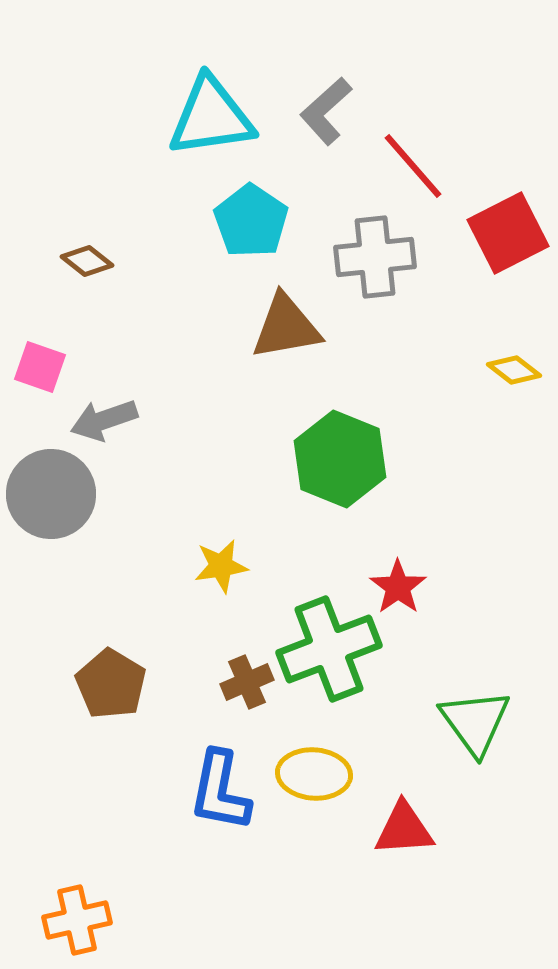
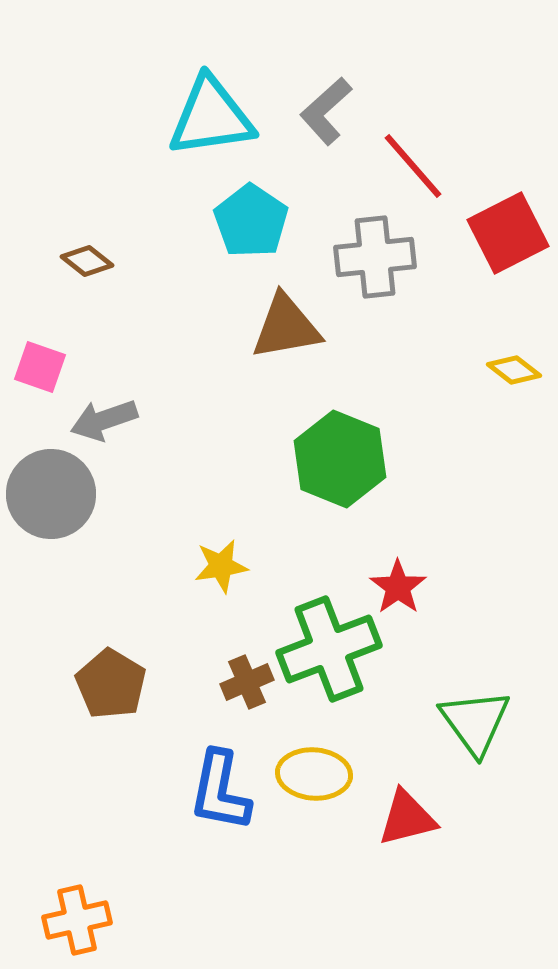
red triangle: moved 3 px right, 11 px up; rotated 10 degrees counterclockwise
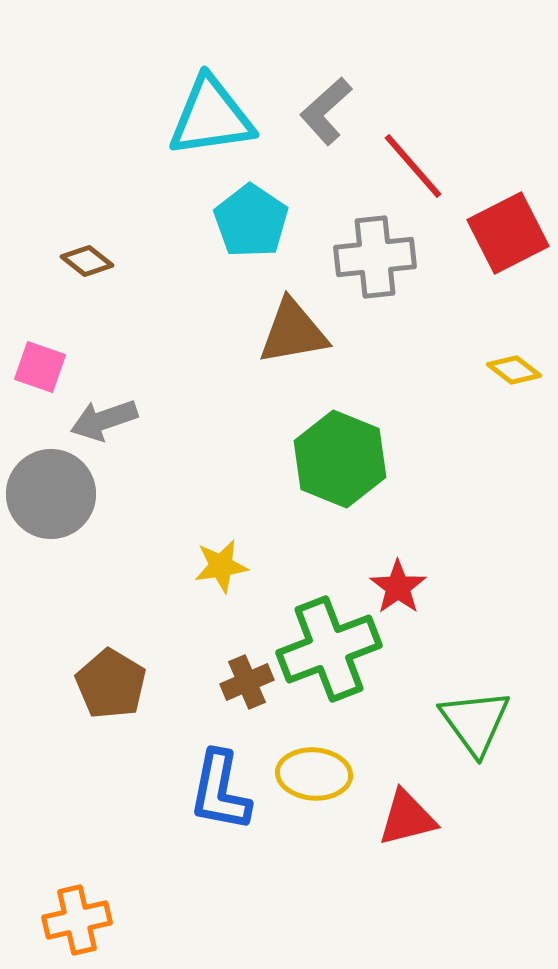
brown triangle: moved 7 px right, 5 px down
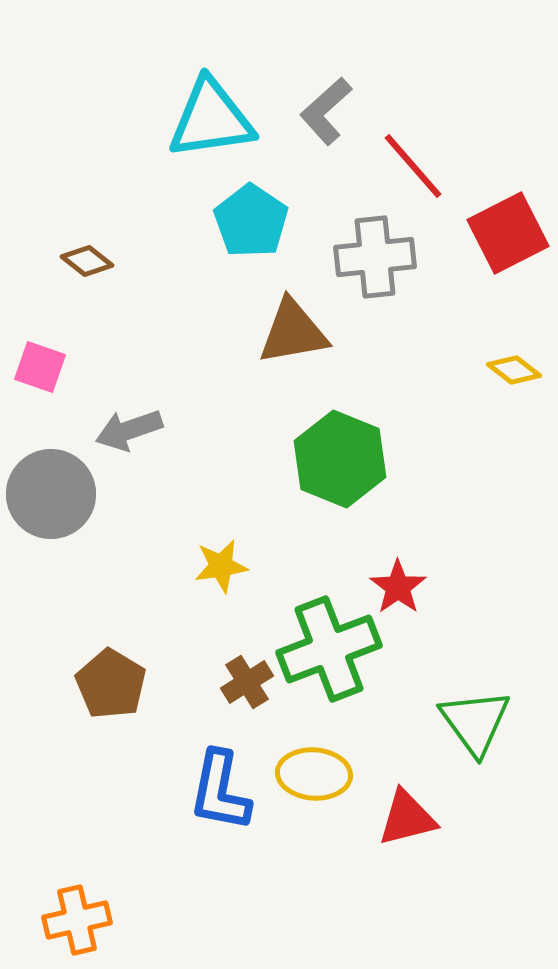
cyan triangle: moved 2 px down
gray arrow: moved 25 px right, 10 px down
brown cross: rotated 9 degrees counterclockwise
